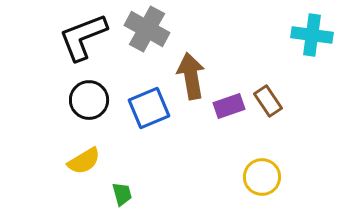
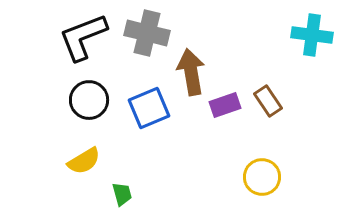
gray cross: moved 4 px down; rotated 15 degrees counterclockwise
brown arrow: moved 4 px up
purple rectangle: moved 4 px left, 1 px up
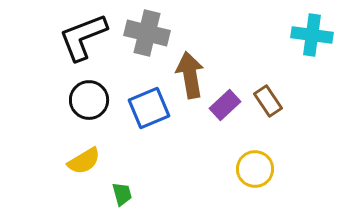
brown arrow: moved 1 px left, 3 px down
purple rectangle: rotated 24 degrees counterclockwise
yellow circle: moved 7 px left, 8 px up
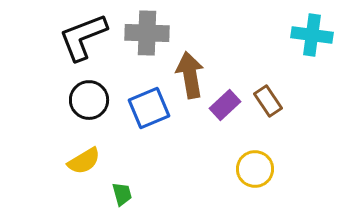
gray cross: rotated 12 degrees counterclockwise
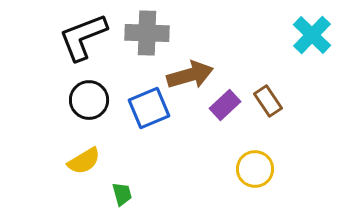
cyan cross: rotated 36 degrees clockwise
brown arrow: rotated 84 degrees clockwise
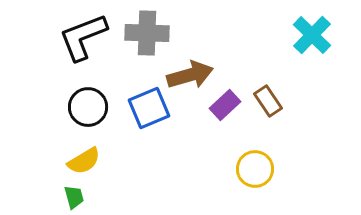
black circle: moved 1 px left, 7 px down
green trapezoid: moved 48 px left, 3 px down
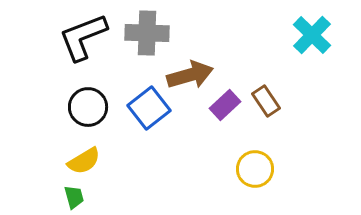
brown rectangle: moved 2 px left
blue square: rotated 15 degrees counterclockwise
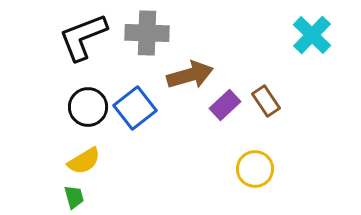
blue square: moved 14 px left
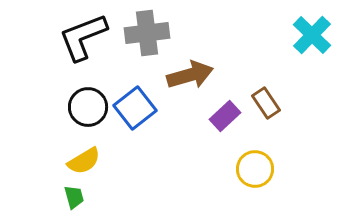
gray cross: rotated 9 degrees counterclockwise
brown rectangle: moved 2 px down
purple rectangle: moved 11 px down
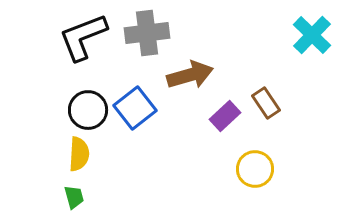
black circle: moved 3 px down
yellow semicircle: moved 5 px left, 7 px up; rotated 56 degrees counterclockwise
